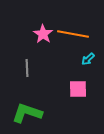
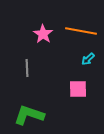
orange line: moved 8 px right, 3 px up
green L-shape: moved 2 px right, 2 px down
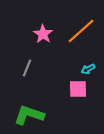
orange line: rotated 52 degrees counterclockwise
cyan arrow: moved 10 px down; rotated 16 degrees clockwise
gray line: rotated 24 degrees clockwise
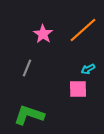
orange line: moved 2 px right, 1 px up
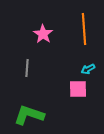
orange line: moved 1 px right, 1 px up; rotated 52 degrees counterclockwise
gray line: rotated 18 degrees counterclockwise
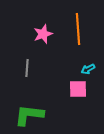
orange line: moved 6 px left
pink star: rotated 18 degrees clockwise
green L-shape: rotated 12 degrees counterclockwise
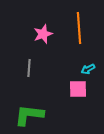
orange line: moved 1 px right, 1 px up
gray line: moved 2 px right
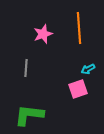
gray line: moved 3 px left
pink square: rotated 18 degrees counterclockwise
